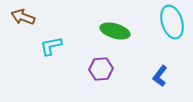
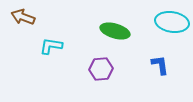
cyan ellipse: rotated 64 degrees counterclockwise
cyan L-shape: rotated 20 degrees clockwise
blue L-shape: moved 11 px up; rotated 135 degrees clockwise
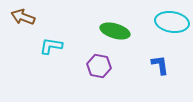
purple hexagon: moved 2 px left, 3 px up; rotated 15 degrees clockwise
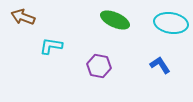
cyan ellipse: moved 1 px left, 1 px down
green ellipse: moved 11 px up; rotated 8 degrees clockwise
blue L-shape: rotated 25 degrees counterclockwise
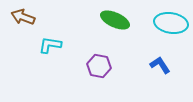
cyan L-shape: moved 1 px left, 1 px up
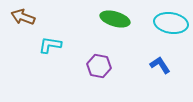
green ellipse: moved 1 px up; rotated 8 degrees counterclockwise
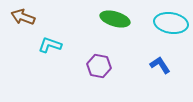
cyan L-shape: rotated 10 degrees clockwise
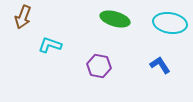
brown arrow: rotated 90 degrees counterclockwise
cyan ellipse: moved 1 px left
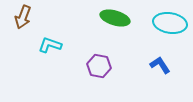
green ellipse: moved 1 px up
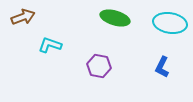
brown arrow: rotated 130 degrees counterclockwise
blue L-shape: moved 2 px right, 2 px down; rotated 120 degrees counterclockwise
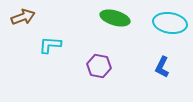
cyan L-shape: rotated 15 degrees counterclockwise
